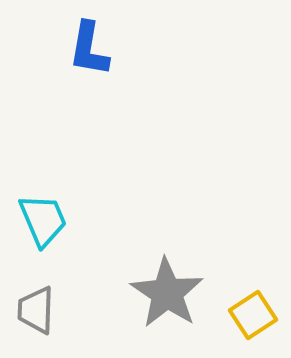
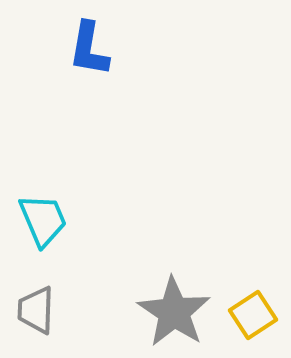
gray star: moved 7 px right, 19 px down
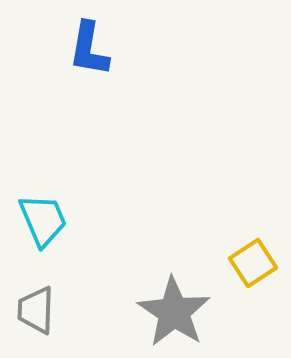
yellow square: moved 52 px up
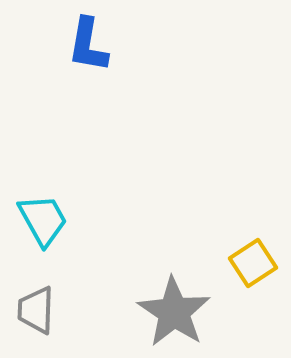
blue L-shape: moved 1 px left, 4 px up
cyan trapezoid: rotated 6 degrees counterclockwise
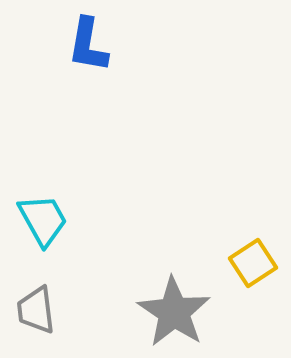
gray trapezoid: rotated 9 degrees counterclockwise
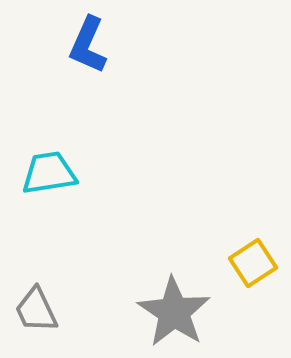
blue L-shape: rotated 14 degrees clockwise
cyan trapezoid: moved 6 px right, 47 px up; rotated 70 degrees counterclockwise
gray trapezoid: rotated 18 degrees counterclockwise
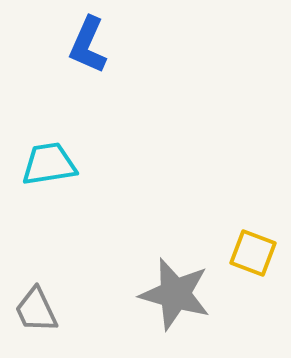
cyan trapezoid: moved 9 px up
yellow square: moved 10 px up; rotated 36 degrees counterclockwise
gray star: moved 1 px right, 18 px up; rotated 18 degrees counterclockwise
